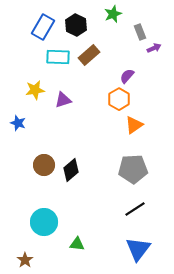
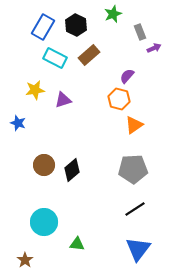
cyan rectangle: moved 3 px left, 1 px down; rotated 25 degrees clockwise
orange hexagon: rotated 15 degrees counterclockwise
black diamond: moved 1 px right
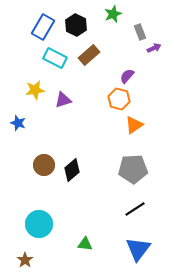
cyan circle: moved 5 px left, 2 px down
green triangle: moved 8 px right
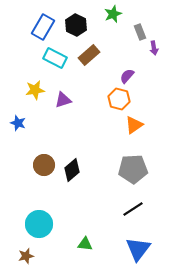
purple arrow: rotated 104 degrees clockwise
black line: moved 2 px left
brown star: moved 1 px right, 4 px up; rotated 21 degrees clockwise
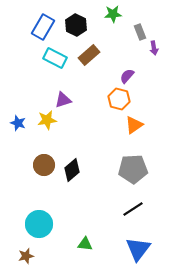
green star: rotated 18 degrees clockwise
yellow star: moved 12 px right, 30 px down
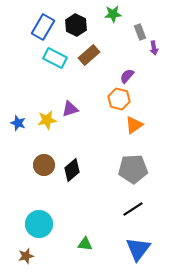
purple triangle: moved 7 px right, 9 px down
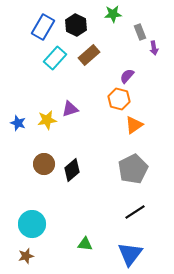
cyan rectangle: rotated 75 degrees counterclockwise
brown circle: moved 1 px up
gray pentagon: rotated 24 degrees counterclockwise
black line: moved 2 px right, 3 px down
cyan circle: moved 7 px left
blue triangle: moved 8 px left, 5 px down
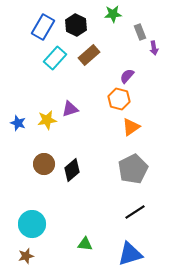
orange triangle: moved 3 px left, 2 px down
blue triangle: rotated 36 degrees clockwise
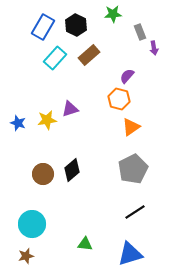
brown circle: moved 1 px left, 10 px down
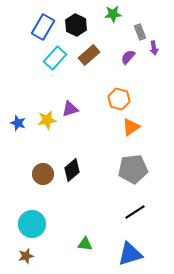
purple semicircle: moved 1 px right, 19 px up
gray pentagon: rotated 20 degrees clockwise
